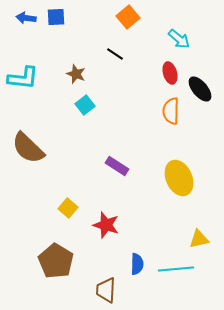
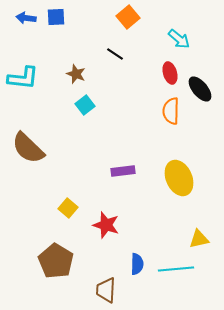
purple rectangle: moved 6 px right, 5 px down; rotated 40 degrees counterclockwise
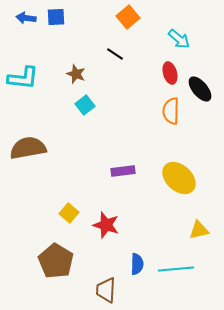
brown semicircle: rotated 126 degrees clockwise
yellow ellipse: rotated 24 degrees counterclockwise
yellow square: moved 1 px right, 5 px down
yellow triangle: moved 9 px up
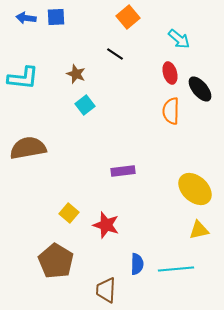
yellow ellipse: moved 16 px right, 11 px down
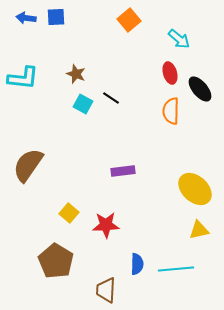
orange square: moved 1 px right, 3 px down
black line: moved 4 px left, 44 px down
cyan square: moved 2 px left, 1 px up; rotated 24 degrees counterclockwise
brown semicircle: moved 17 px down; rotated 45 degrees counterclockwise
red star: rotated 20 degrees counterclockwise
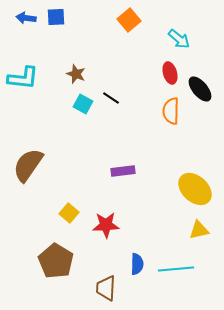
brown trapezoid: moved 2 px up
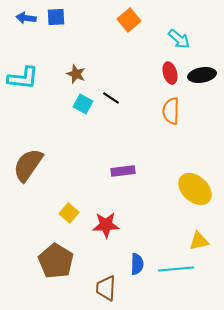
black ellipse: moved 2 px right, 14 px up; rotated 60 degrees counterclockwise
yellow triangle: moved 11 px down
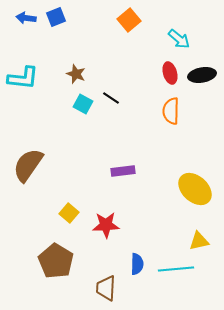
blue square: rotated 18 degrees counterclockwise
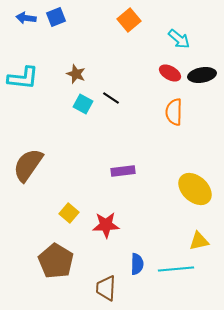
red ellipse: rotated 45 degrees counterclockwise
orange semicircle: moved 3 px right, 1 px down
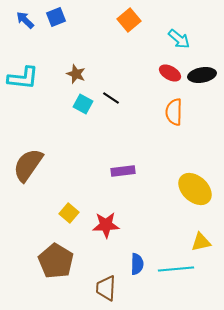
blue arrow: moved 1 px left, 2 px down; rotated 36 degrees clockwise
yellow triangle: moved 2 px right, 1 px down
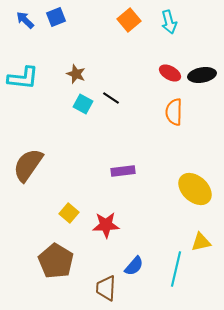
cyan arrow: moved 10 px left, 17 px up; rotated 35 degrees clockwise
blue semicircle: moved 3 px left, 2 px down; rotated 40 degrees clockwise
cyan line: rotated 72 degrees counterclockwise
